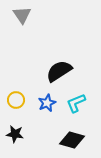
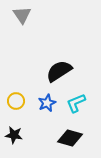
yellow circle: moved 1 px down
black star: moved 1 px left, 1 px down
black diamond: moved 2 px left, 2 px up
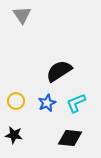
black diamond: rotated 10 degrees counterclockwise
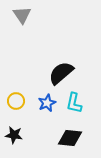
black semicircle: moved 2 px right, 2 px down; rotated 8 degrees counterclockwise
cyan L-shape: moved 2 px left; rotated 55 degrees counterclockwise
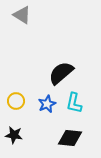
gray triangle: rotated 24 degrees counterclockwise
blue star: moved 1 px down
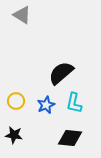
blue star: moved 1 px left, 1 px down
